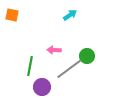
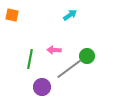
green line: moved 7 px up
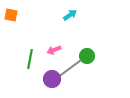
orange square: moved 1 px left
pink arrow: rotated 24 degrees counterclockwise
purple circle: moved 10 px right, 8 px up
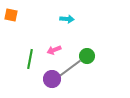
cyan arrow: moved 3 px left, 4 px down; rotated 40 degrees clockwise
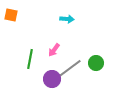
pink arrow: rotated 32 degrees counterclockwise
green circle: moved 9 px right, 7 px down
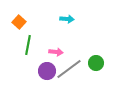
orange square: moved 8 px right, 7 px down; rotated 32 degrees clockwise
pink arrow: moved 2 px right, 2 px down; rotated 120 degrees counterclockwise
green line: moved 2 px left, 14 px up
purple circle: moved 5 px left, 8 px up
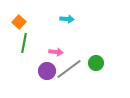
green line: moved 4 px left, 2 px up
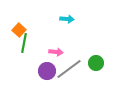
orange square: moved 8 px down
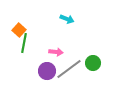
cyan arrow: rotated 16 degrees clockwise
green circle: moved 3 px left
